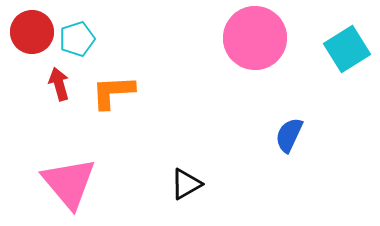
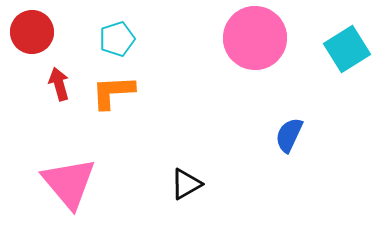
cyan pentagon: moved 40 px right
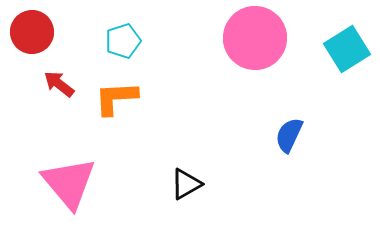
cyan pentagon: moved 6 px right, 2 px down
red arrow: rotated 36 degrees counterclockwise
orange L-shape: moved 3 px right, 6 px down
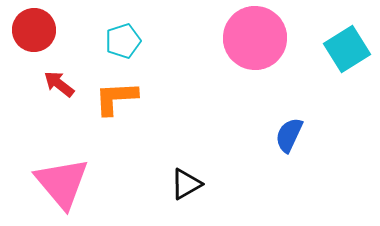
red circle: moved 2 px right, 2 px up
pink triangle: moved 7 px left
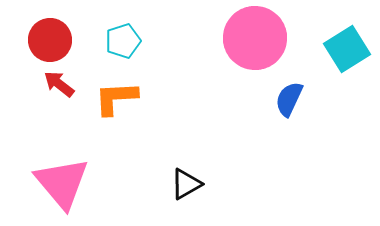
red circle: moved 16 px right, 10 px down
blue semicircle: moved 36 px up
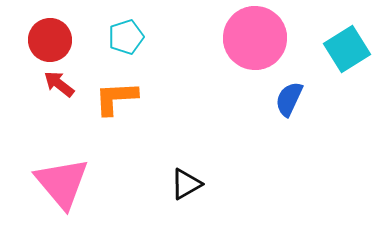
cyan pentagon: moved 3 px right, 4 px up
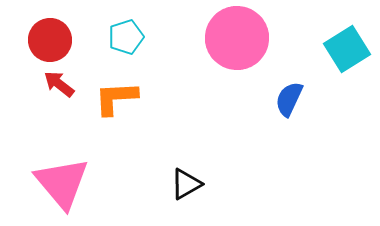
pink circle: moved 18 px left
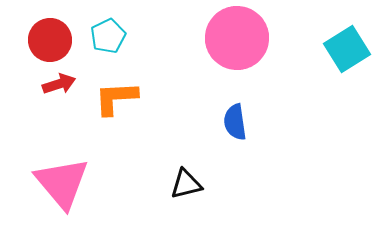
cyan pentagon: moved 18 px left, 1 px up; rotated 8 degrees counterclockwise
red arrow: rotated 124 degrees clockwise
blue semicircle: moved 54 px left, 23 px down; rotated 33 degrees counterclockwise
black triangle: rotated 16 degrees clockwise
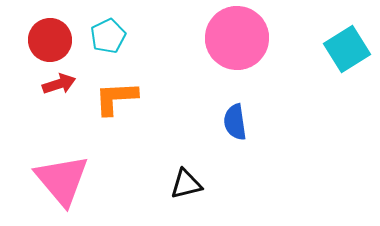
pink triangle: moved 3 px up
